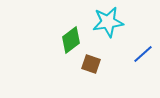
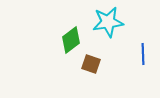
blue line: rotated 50 degrees counterclockwise
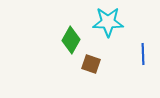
cyan star: rotated 8 degrees clockwise
green diamond: rotated 24 degrees counterclockwise
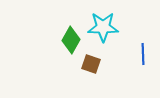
cyan star: moved 5 px left, 5 px down
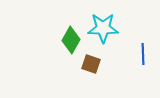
cyan star: moved 1 px down
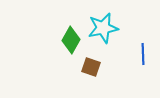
cyan star: rotated 12 degrees counterclockwise
brown square: moved 3 px down
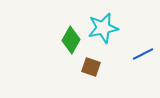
blue line: rotated 65 degrees clockwise
